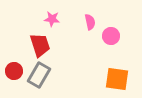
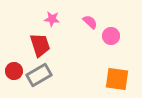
pink semicircle: rotated 35 degrees counterclockwise
gray rectangle: rotated 30 degrees clockwise
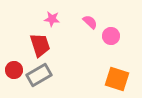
red circle: moved 1 px up
orange square: rotated 10 degrees clockwise
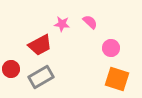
pink star: moved 10 px right, 5 px down
pink circle: moved 12 px down
red trapezoid: rotated 80 degrees clockwise
red circle: moved 3 px left, 1 px up
gray rectangle: moved 2 px right, 2 px down
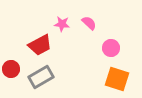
pink semicircle: moved 1 px left, 1 px down
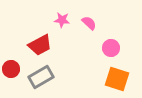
pink star: moved 4 px up
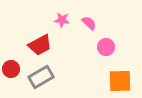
pink circle: moved 5 px left, 1 px up
orange square: moved 3 px right, 2 px down; rotated 20 degrees counterclockwise
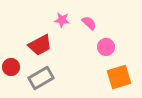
red circle: moved 2 px up
gray rectangle: moved 1 px down
orange square: moved 1 px left, 4 px up; rotated 15 degrees counterclockwise
